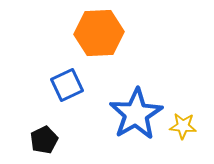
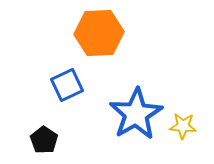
black pentagon: rotated 12 degrees counterclockwise
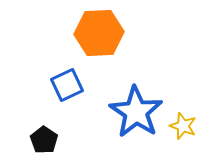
blue star: moved 2 px up; rotated 8 degrees counterclockwise
yellow star: rotated 16 degrees clockwise
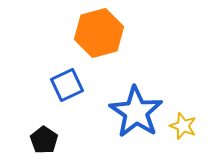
orange hexagon: rotated 12 degrees counterclockwise
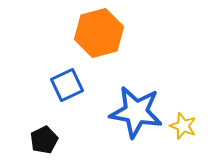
blue star: rotated 24 degrees counterclockwise
black pentagon: rotated 12 degrees clockwise
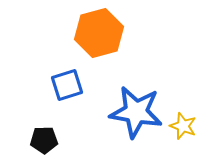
blue square: rotated 8 degrees clockwise
black pentagon: rotated 24 degrees clockwise
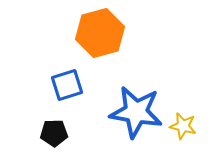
orange hexagon: moved 1 px right
yellow star: rotated 8 degrees counterclockwise
black pentagon: moved 10 px right, 7 px up
